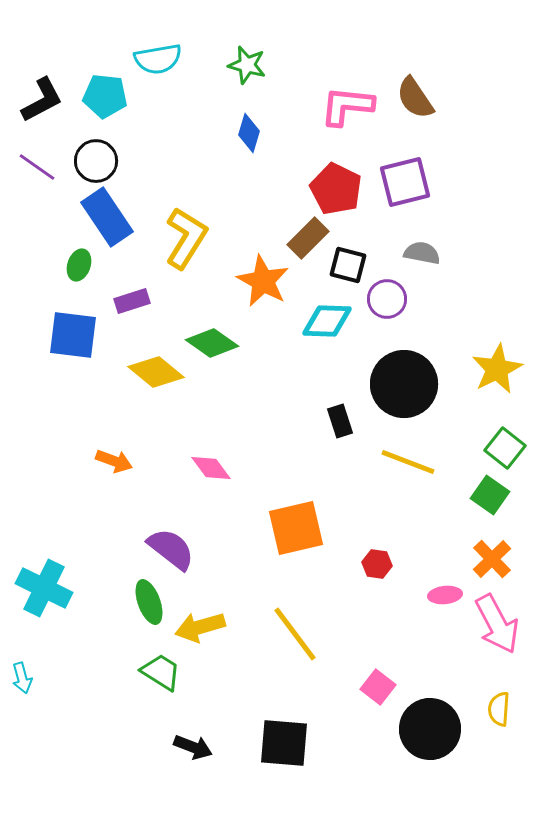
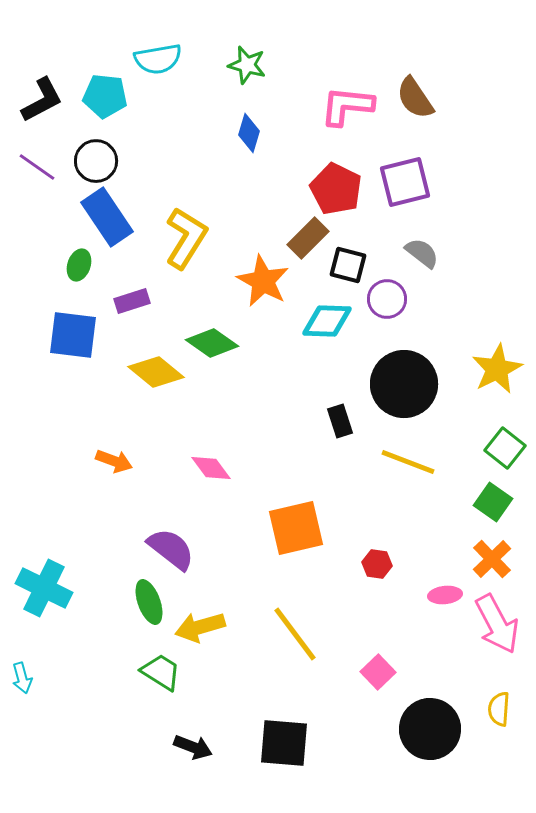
gray semicircle at (422, 253): rotated 27 degrees clockwise
green square at (490, 495): moved 3 px right, 7 px down
pink square at (378, 687): moved 15 px up; rotated 8 degrees clockwise
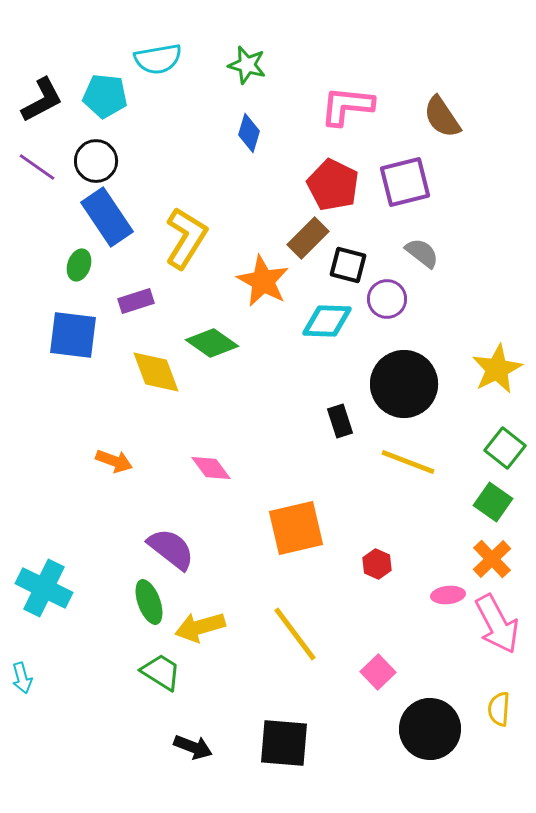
brown semicircle at (415, 98): moved 27 px right, 19 px down
red pentagon at (336, 189): moved 3 px left, 4 px up
purple rectangle at (132, 301): moved 4 px right
yellow diamond at (156, 372): rotated 30 degrees clockwise
red hexagon at (377, 564): rotated 16 degrees clockwise
pink ellipse at (445, 595): moved 3 px right
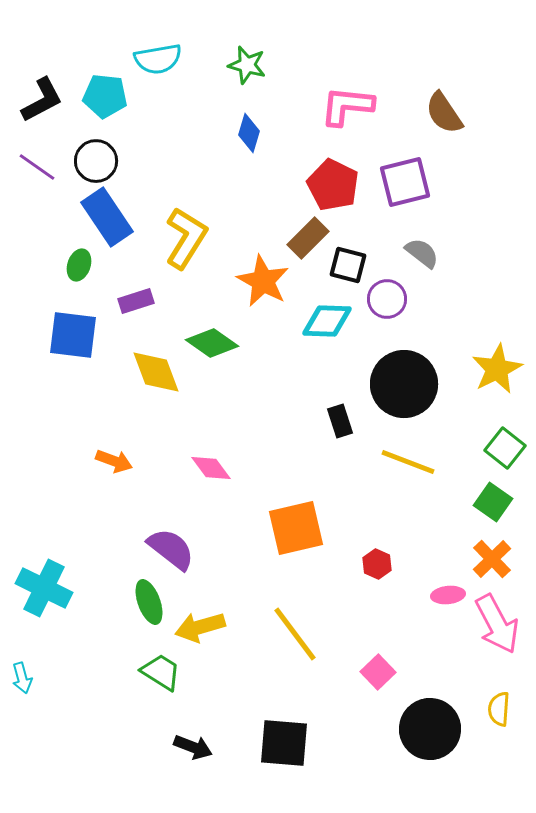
brown semicircle at (442, 117): moved 2 px right, 4 px up
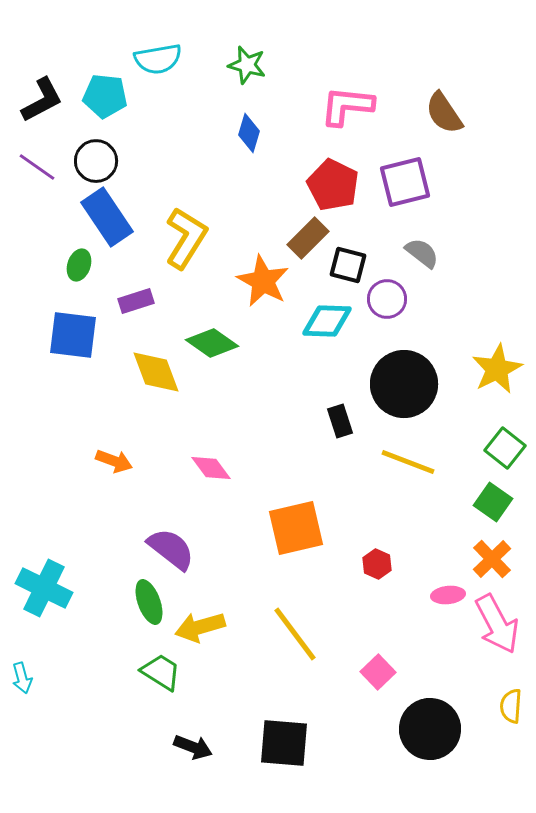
yellow semicircle at (499, 709): moved 12 px right, 3 px up
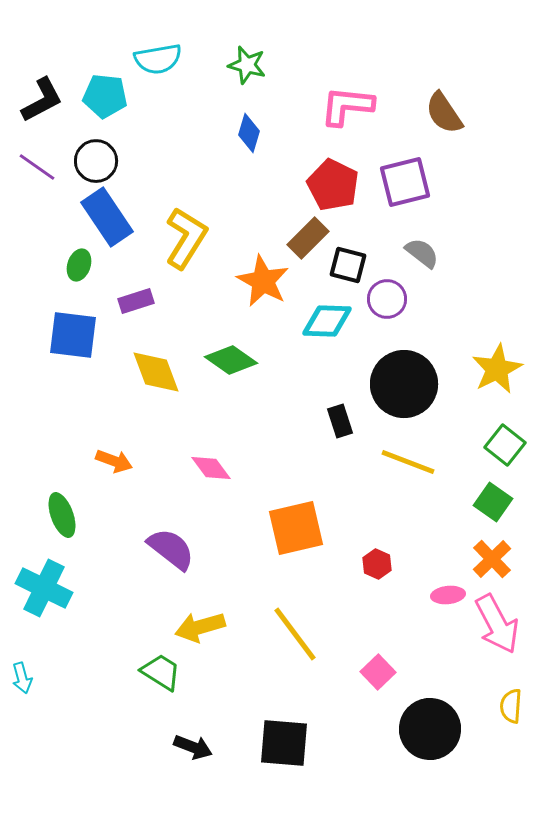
green diamond at (212, 343): moved 19 px right, 17 px down
green square at (505, 448): moved 3 px up
green ellipse at (149, 602): moved 87 px left, 87 px up
